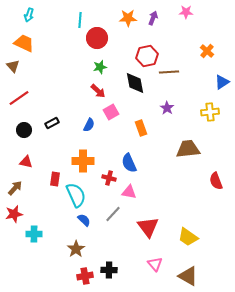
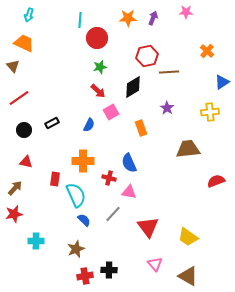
black diamond at (135, 83): moved 2 px left, 4 px down; rotated 70 degrees clockwise
red semicircle at (216, 181): rotated 90 degrees clockwise
cyan cross at (34, 234): moved 2 px right, 7 px down
brown star at (76, 249): rotated 12 degrees clockwise
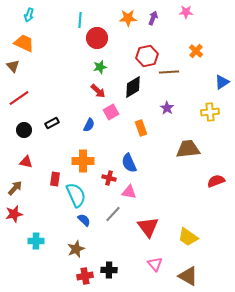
orange cross at (207, 51): moved 11 px left
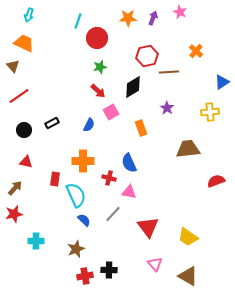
pink star at (186, 12): moved 6 px left; rotated 24 degrees clockwise
cyan line at (80, 20): moved 2 px left, 1 px down; rotated 14 degrees clockwise
red line at (19, 98): moved 2 px up
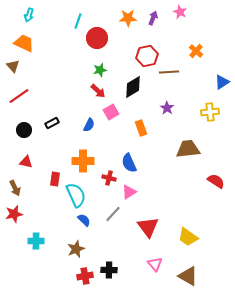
green star at (100, 67): moved 3 px down
red semicircle at (216, 181): rotated 54 degrees clockwise
brown arrow at (15, 188): rotated 112 degrees clockwise
pink triangle at (129, 192): rotated 42 degrees counterclockwise
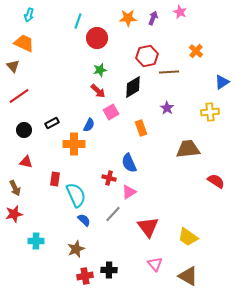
orange cross at (83, 161): moved 9 px left, 17 px up
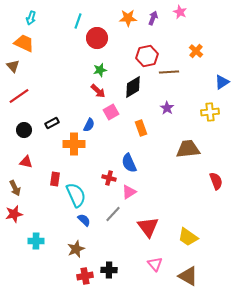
cyan arrow at (29, 15): moved 2 px right, 3 px down
red semicircle at (216, 181): rotated 36 degrees clockwise
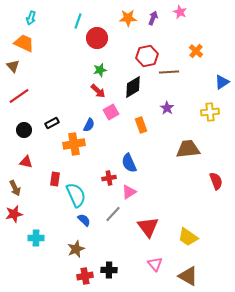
orange rectangle at (141, 128): moved 3 px up
orange cross at (74, 144): rotated 10 degrees counterclockwise
red cross at (109, 178): rotated 24 degrees counterclockwise
cyan cross at (36, 241): moved 3 px up
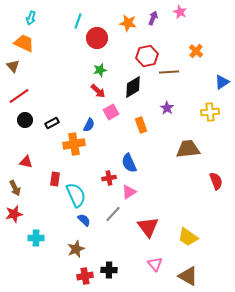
orange star at (128, 18): moved 5 px down; rotated 12 degrees clockwise
black circle at (24, 130): moved 1 px right, 10 px up
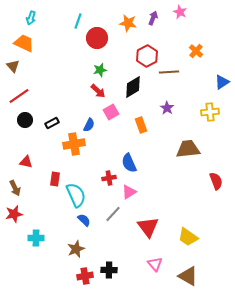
red hexagon at (147, 56): rotated 15 degrees counterclockwise
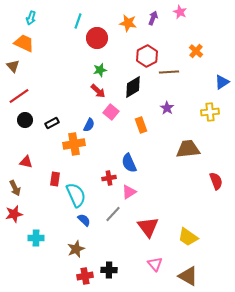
pink square at (111, 112): rotated 21 degrees counterclockwise
